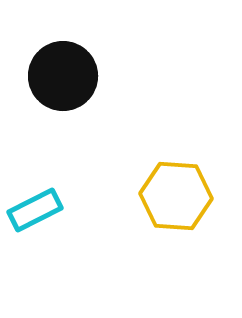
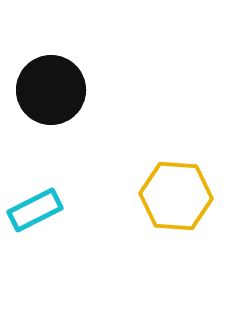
black circle: moved 12 px left, 14 px down
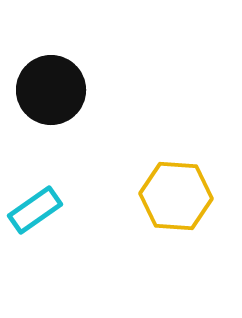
cyan rectangle: rotated 8 degrees counterclockwise
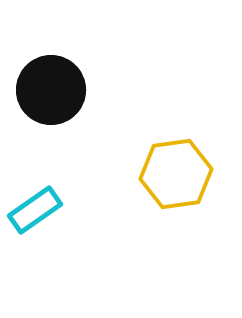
yellow hexagon: moved 22 px up; rotated 12 degrees counterclockwise
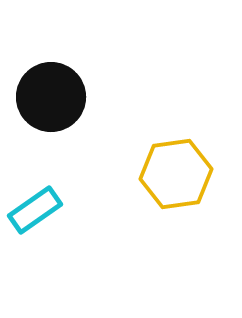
black circle: moved 7 px down
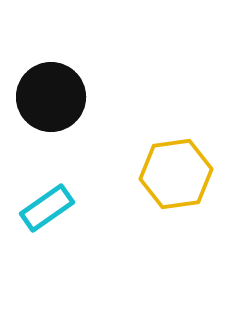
cyan rectangle: moved 12 px right, 2 px up
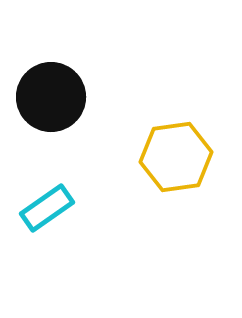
yellow hexagon: moved 17 px up
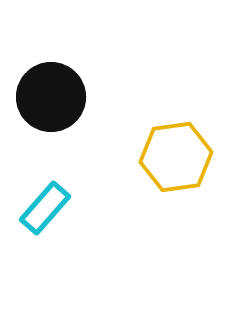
cyan rectangle: moved 2 px left; rotated 14 degrees counterclockwise
